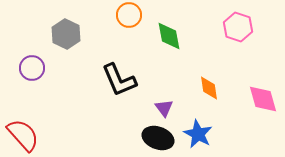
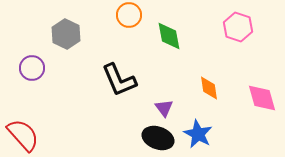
pink diamond: moved 1 px left, 1 px up
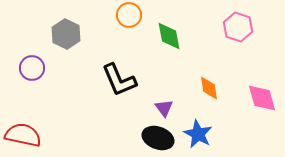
red semicircle: rotated 36 degrees counterclockwise
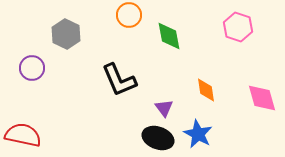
orange diamond: moved 3 px left, 2 px down
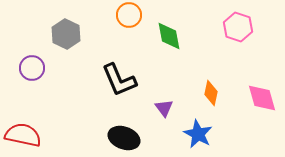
orange diamond: moved 5 px right, 3 px down; rotated 20 degrees clockwise
black ellipse: moved 34 px left
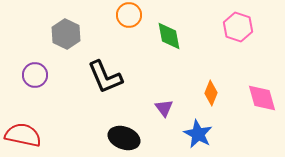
purple circle: moved 3 px right, 7 px down
black L-shape: moved 14 px left, 3 px up
orange diamond: rotated 10 degrees clockwise
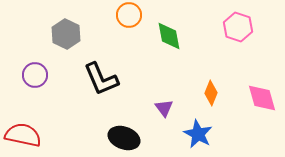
black L-shape: moved 4 px left, 2 px down
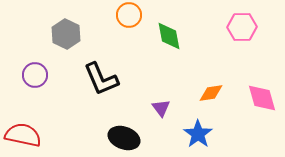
pink hexagon: moved 4 px right; rotated 20 degrees counterclockwise
orange diamond: rotated 60 degrees clockwise
purple triangle: moved 3 px left
blue star: rotated 8 degrees clockwise
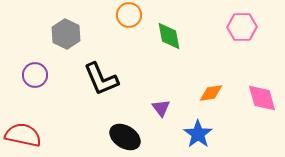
black ellipse: moved 1 px right, 1 px up; rotated 12 degrees clockwise
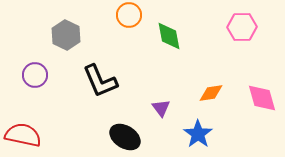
gray hexagon: moved 1 px down
black L-shape: moved 1 px left, 2 px down
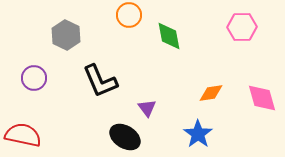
purple circle: moved 1 px left, 3 px down
purple triangle: moved 14 px left
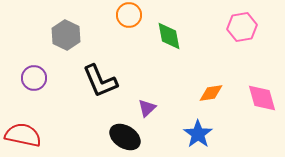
pink hexagon: rotated 8 degrees counterclockwise
purple triangle: rotated 24 degrees clockwise
